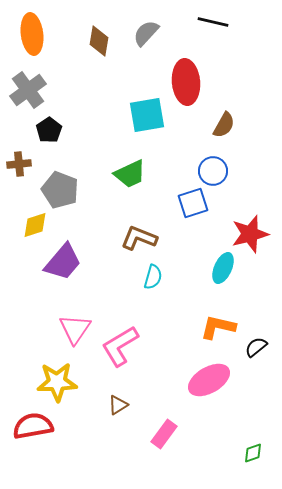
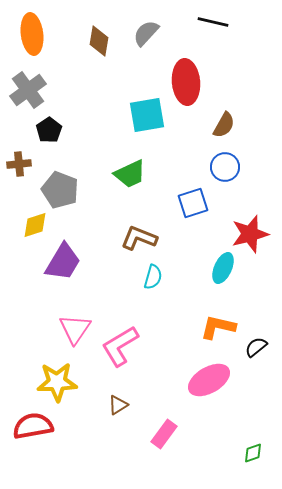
blue circle: moved 12 px right, 4 px up
purple trapezoid: rotated 9 degrees counterclockwise
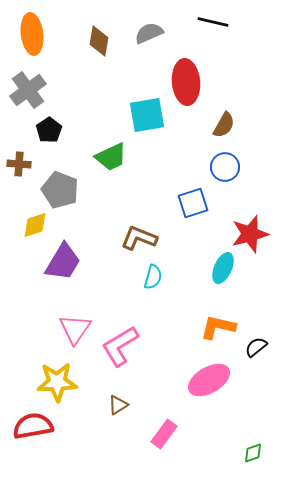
gray semicircle: moved 3 px right; rotated 24 degrees clockwise
brown cross: rotated 10 degrees clockwise
green trapezoid: moved 19 px left, 17 px up
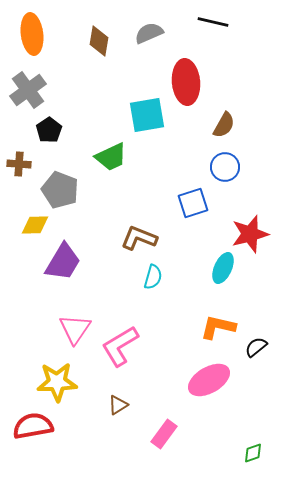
yellow diamond: rotated 16 degrees clockwise
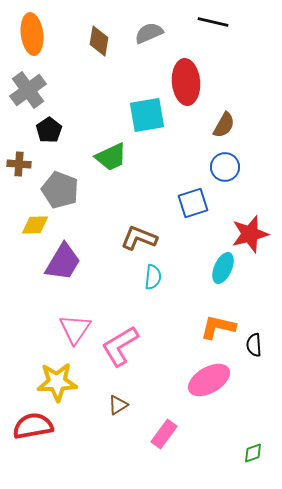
cyan semicircle: rotated 10 degrees counterclockwise
black semicircle: moved 2 px left, 2 px up; rotated 55 degrees counterclockwise
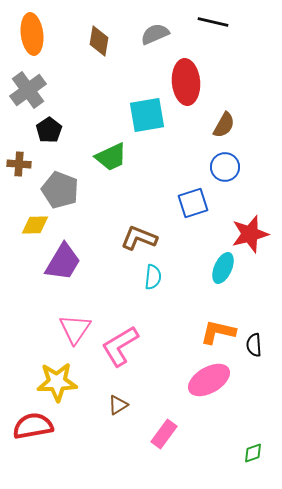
gray semicircle: moved 6 px right, 1 px down
orange L-shape: moved 5 px down
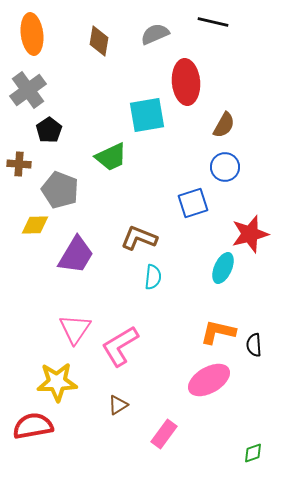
purple trapezoid: moved 13 px right, 7 px up
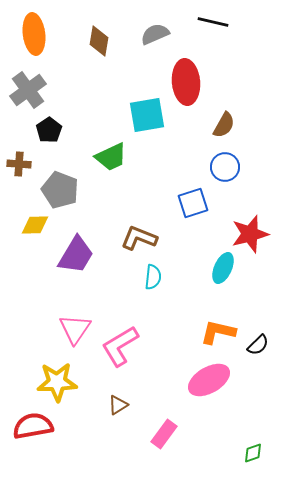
orange ellipse: moved 2 px right
black semicircle: moved 4 px right; rotated 130 degrees counterclockwise
